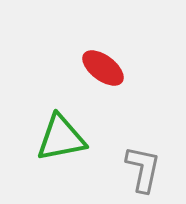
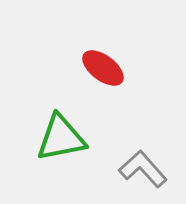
gray L-shape: rotated 54 degrees counterclockwise
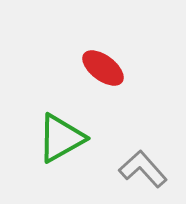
green triangle: rotated 18 degrees counterclockwise
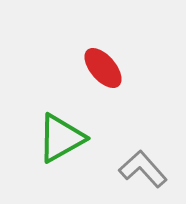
red ellipse: rotated 12 degrees clockwise
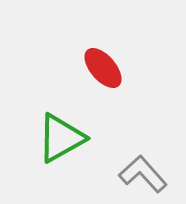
gray L-shape: moved 5 px down
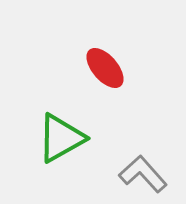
red ellipse: moved 2 px right
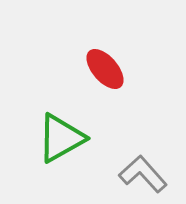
red ellipse: moved 1 px down
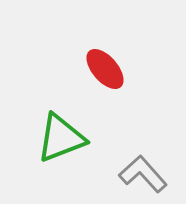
green triangle: rotated 8 degrees clockwise
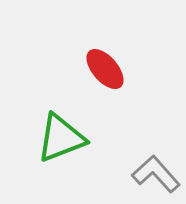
gray L-shape: moved 13 px right
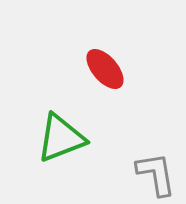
gray L-shape: rotated 33 degrees clockwise
